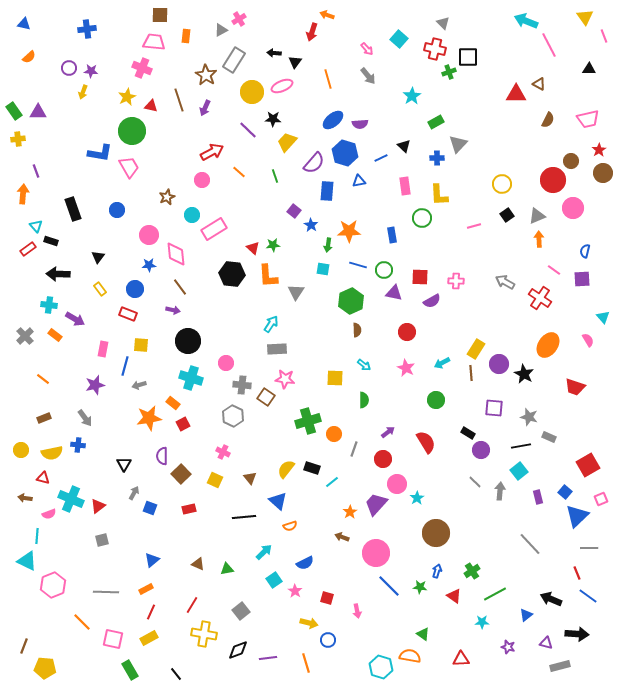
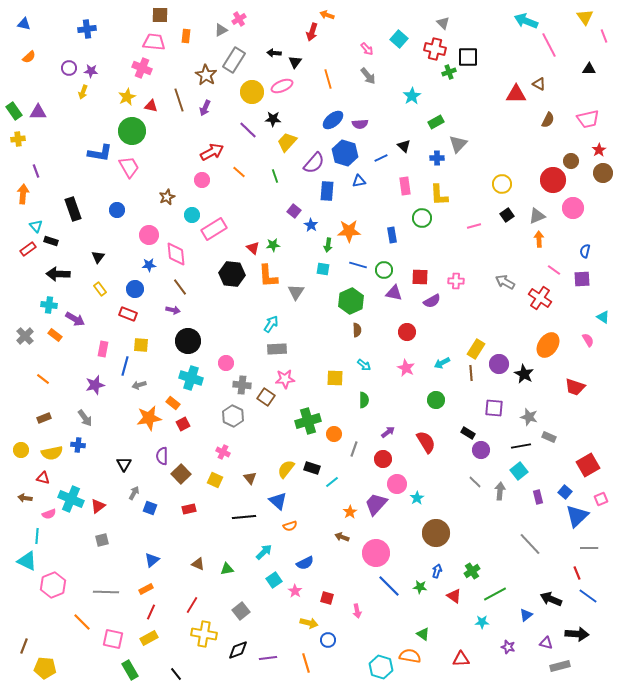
cyan triangle at (603, 317): rotated 16 degrees counterclockwise
pink star at (285, 379): rotated 12 degrees counterclockwise
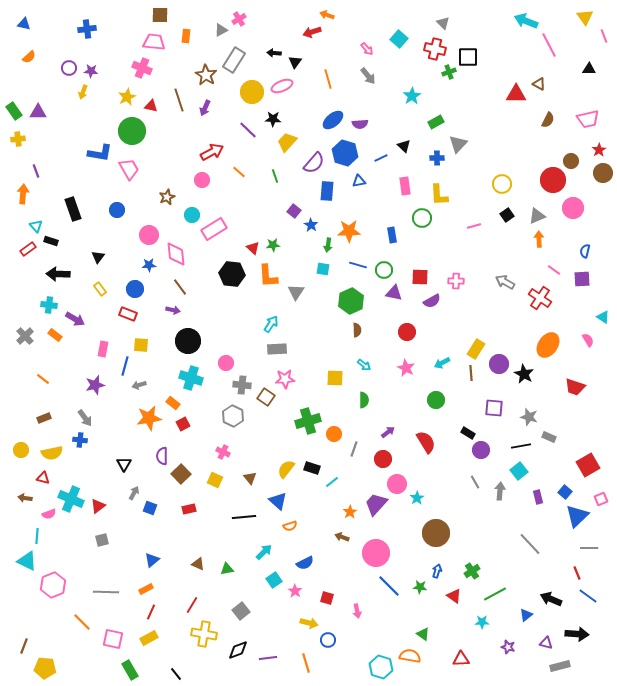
red arrow at (312, 32): rotated 54 degrees clockwise
pink trapezoid at (129, 167): moved 2 px down
blue cross at (78, 445): moved 2 px right, 5 px up
gray line at (475, 482): rotated 16 degrees clockwise
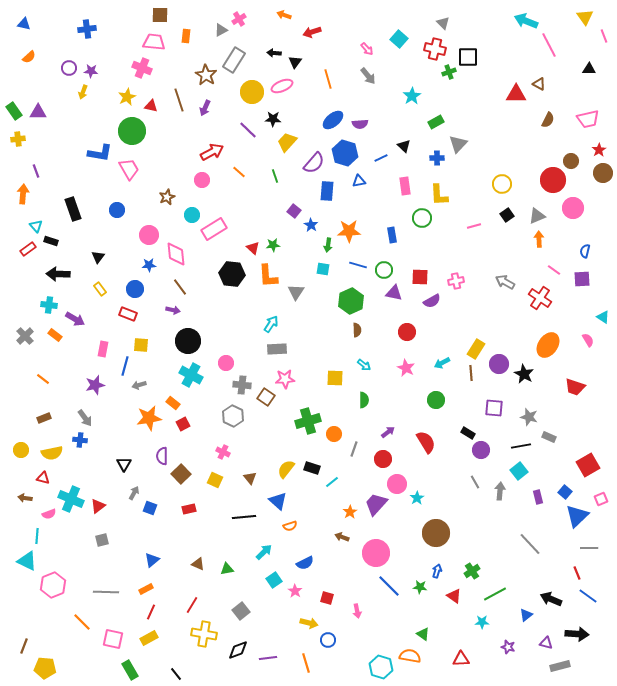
orange arrow at (327, 15): moved 43 px left
pink cross at (456, 281): rotated 14 degrees counterclockwise
cyan cross at (191, 378): moved 3 px up; rotated 10 degrees clockwise
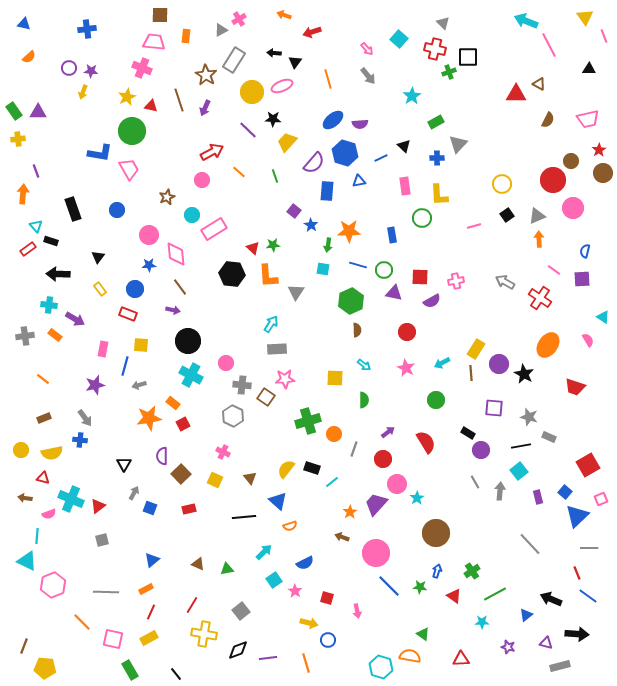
gray cross at (25, 336): rotated 36 degrees clockwise
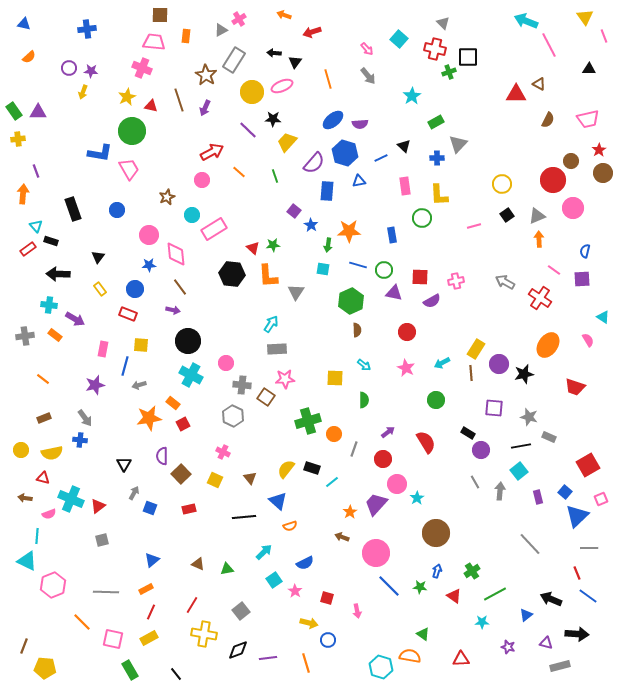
black star at (524, 374): rotated 30 degrees clockwise
